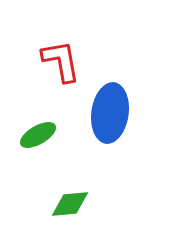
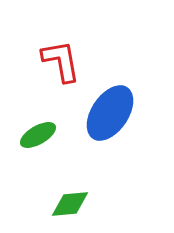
blue ellipse: rotated 26 degrees clockwise
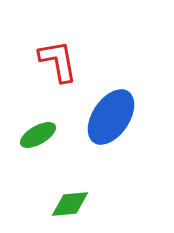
red L-shape: moved 3 px left
blue ellipse: moved 1 px right, 4 px down
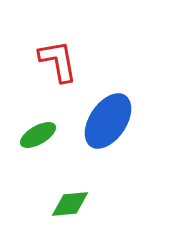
blue ellipse: moved 3 px left, 4 px down
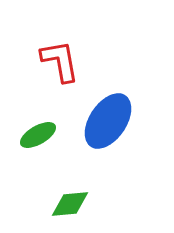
red L-shape: moved 2 px right
